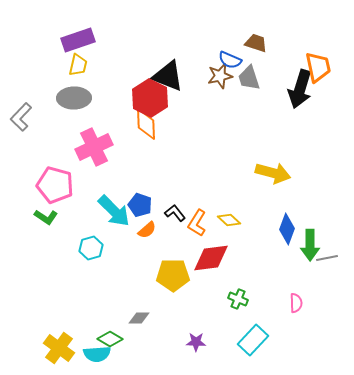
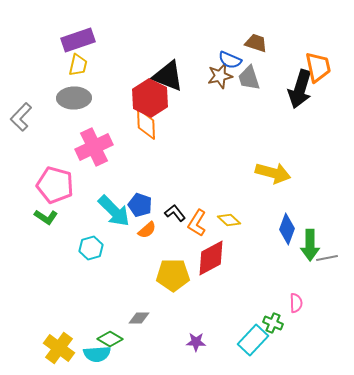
red diamond: rotated 21 degrees counterclockwise
green cross: moved 35 px right, 24 px down
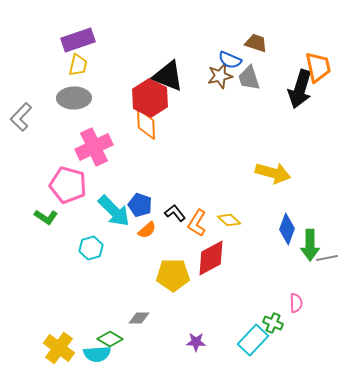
pink pentagon: moved 13 px right
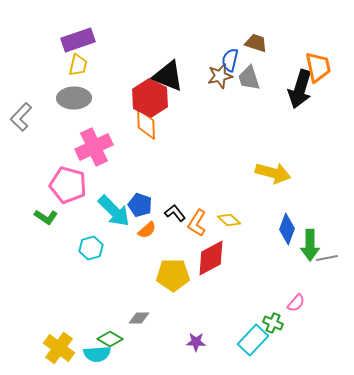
blue semicircle: rotated 80 degrees clockwise
pink semicircle: rotated 42 degrees clockwise
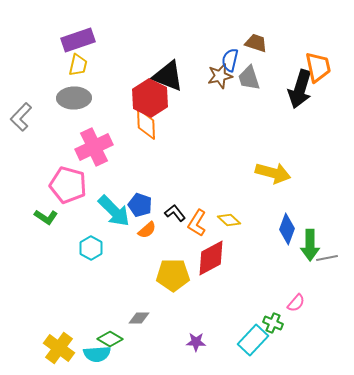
cyan hexagon: rotated 15 degrees counterclockwise
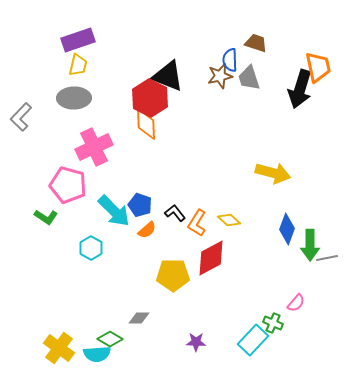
blue semicircle: rotated 15 degrees counterclockwise
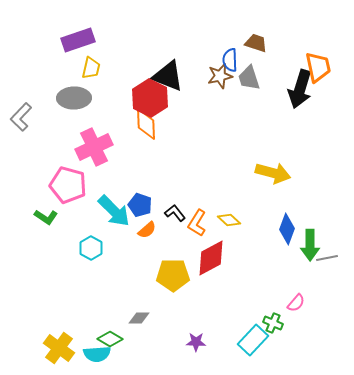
yellow trapezoid: moved 13 px right, 3 px down
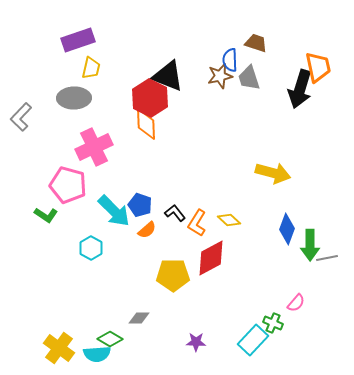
green L-shape: moved 2 px up
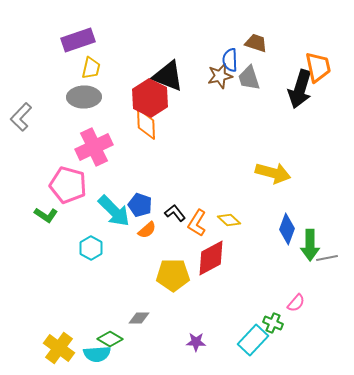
gray ellipse: moved 10 px right, 1 px up
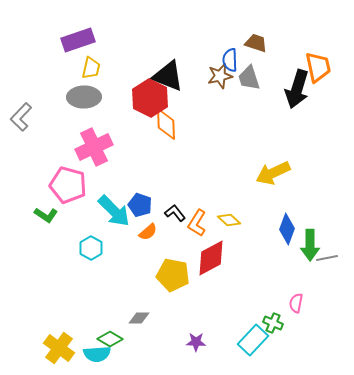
black arrow: moved 3 px left
orange diamond: moved 20 px right
yellow arrow: rotated 140 degrees clockwise
orange semicircle: moved 1 px right, 2 px down
yellow pentagon: rotated 12 degrees clockwise
pink semicircle: rotated 150 degrees clockwise
